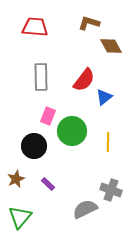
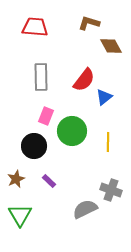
pink rectangle: moved 2 px left
purple rectangle: moved 1 px right, 3 px up
green triangle: moved 2 px up; rotated 10 degrees counterclockwise
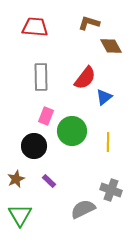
red semicircle: moved 1 px right, 2 px up
gray semicircle: moved 2 px left
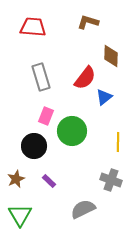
brown L-shape: moved 1 px left, 1 px up
red trapezoid: moved 2 px left
brown diamond: moved 10 px down; rotated 30 degrees clockwise
gray rectangle: rotated 16 degrees counterclockwise
yellow line: moved 10 px right
gray cross: moved 10 px up
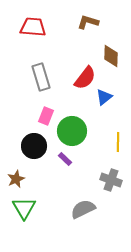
purple rectangle: moved 16 px right, 22 px up
green triangle: moved 4 px right, 7 px up
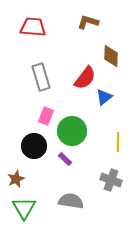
gray semicircle: moved 12 px left, 8 px up; rotated 35 degrees clockwise
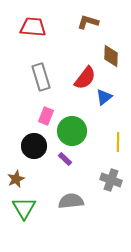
gray semicircle: rotated 15 degrees counterclockwise
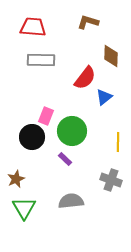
gray rectangle: moved 17 px up; rotated 72 degrees counterclockwise
black circle: moved 2 px left, 9 px up
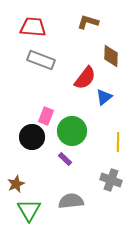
gray rectangle: rotated 20 degrees clockwise
brown star: moved 5 px down
green triangle: moved 5 px right, 2 px down
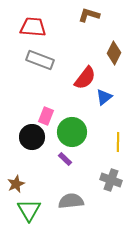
brown L-shape: moved 1 px right, 7 px up
brown diamond: moved 3 px right, 3 px up; rotated 25 degrees clockwise
gray rectangle: moved 1 px left
green circle: moved 1 px down
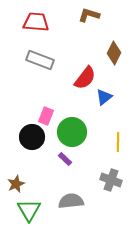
red trapezoid: moved 3 px right, 5 px up
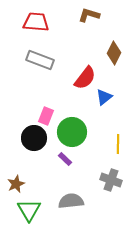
black circle: moved 2 px right, 1 px down
yellow line: moved 2 px down
